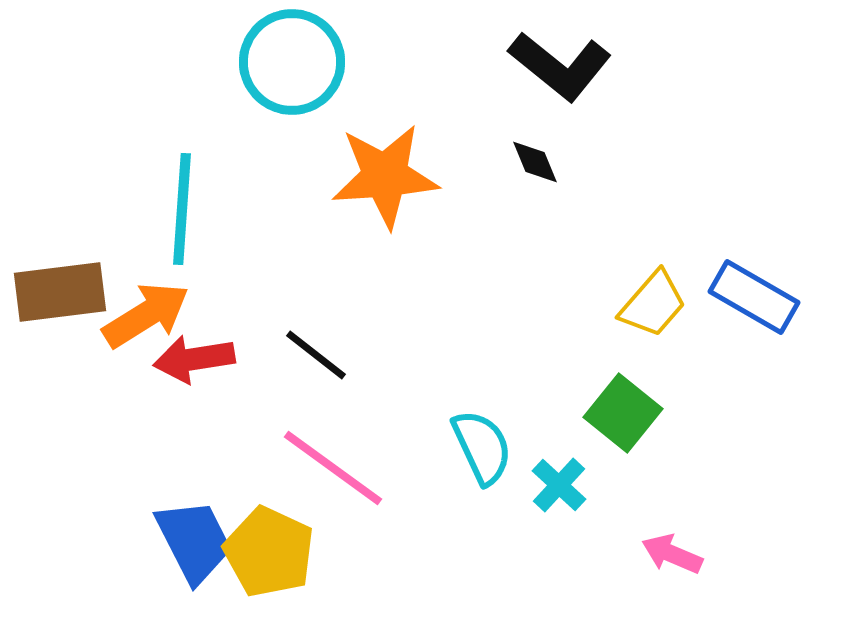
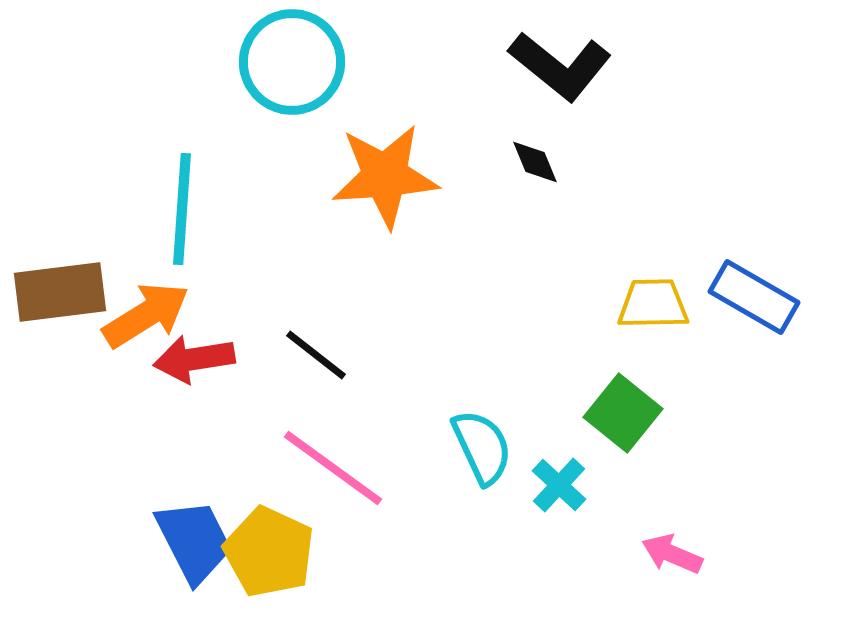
yellow trapezoid: rotated 132 degrees counterclockwise
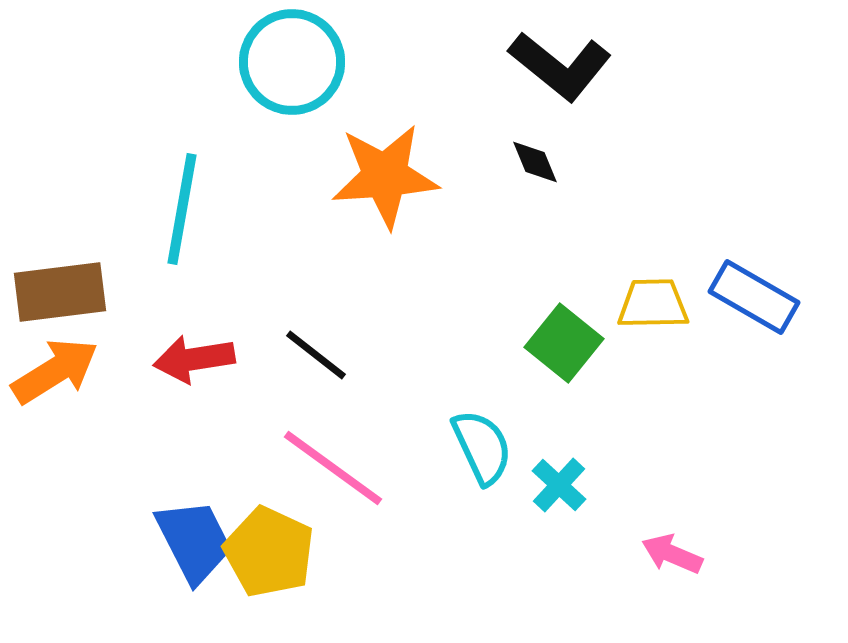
cyan line: rotated 6 degrees clockwise
orange arrow: moved 91 px left, 56 px down
green square: moved 59 px left, 70 px up
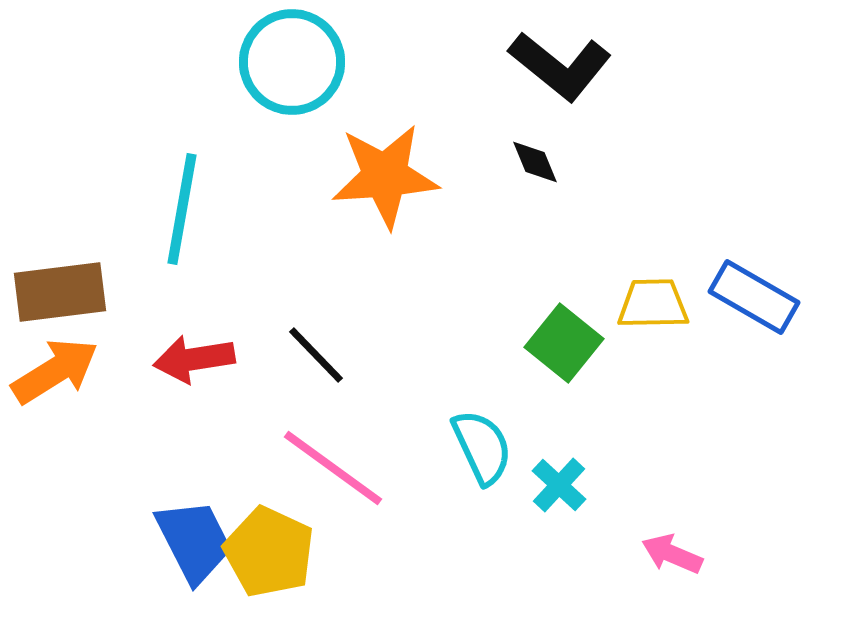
black line: rotated 8 degrees clockwise
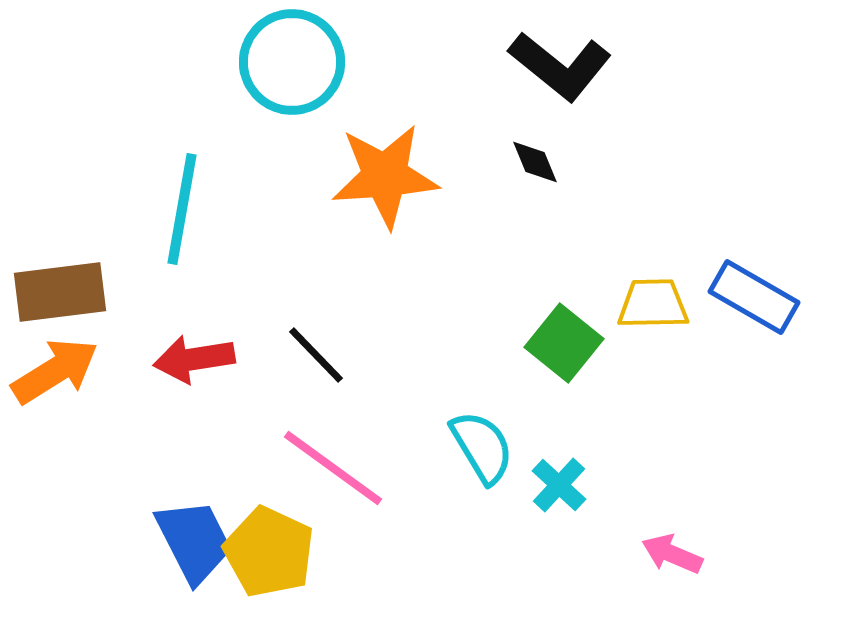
cyan semicircle: rotated 6 degrees counterclockwise
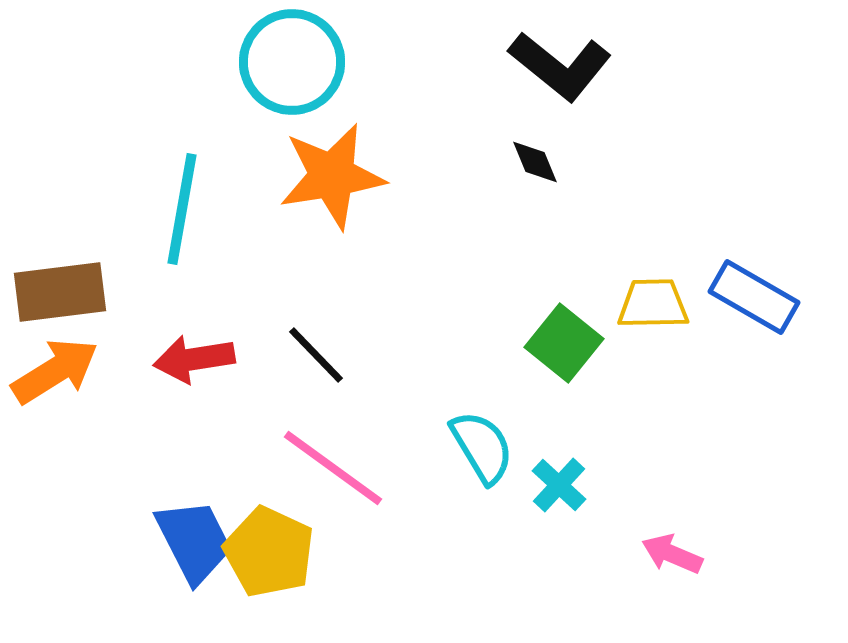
orange star: moved 53 px left; rotated 5 degrees counterclockwise
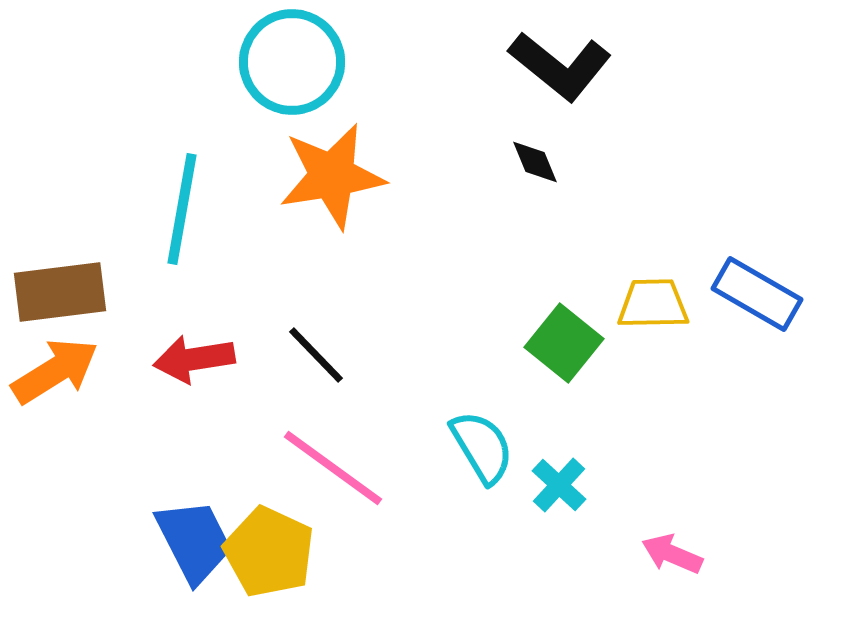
blue rectangle: moved 3 px right, 3 px up
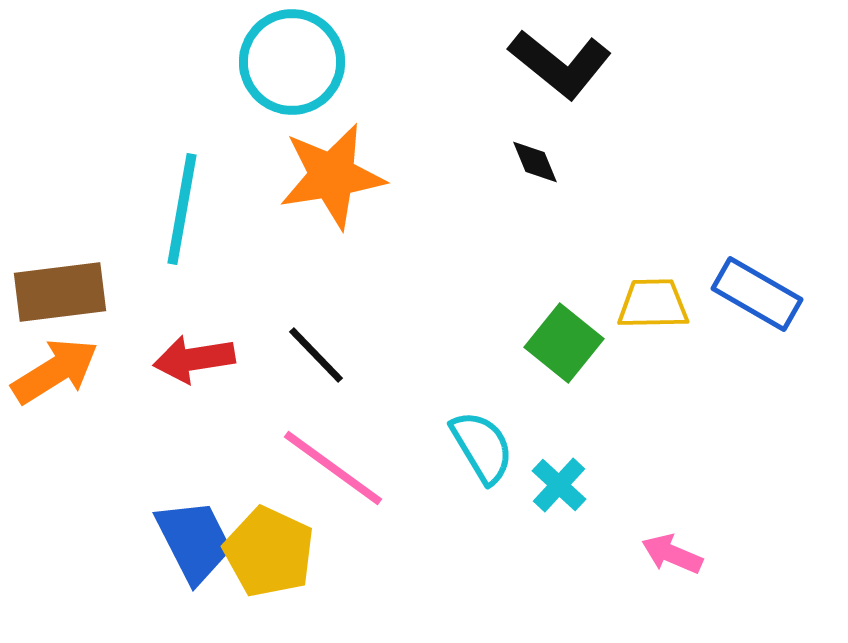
black L-shape: moved 2 px up
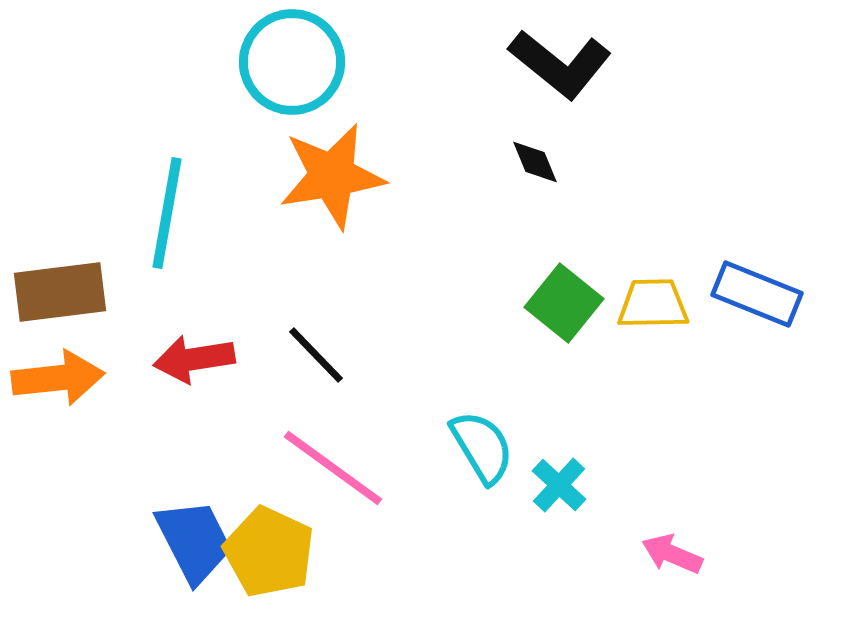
cyan line: moved 15 px left, 4 px down
blue rectangle: rotated 8 degrees counterclockwise
green square: moved 40 px up
orange arrow: moved 3 px right, 7 px down; rotated 26 degrees clockwise
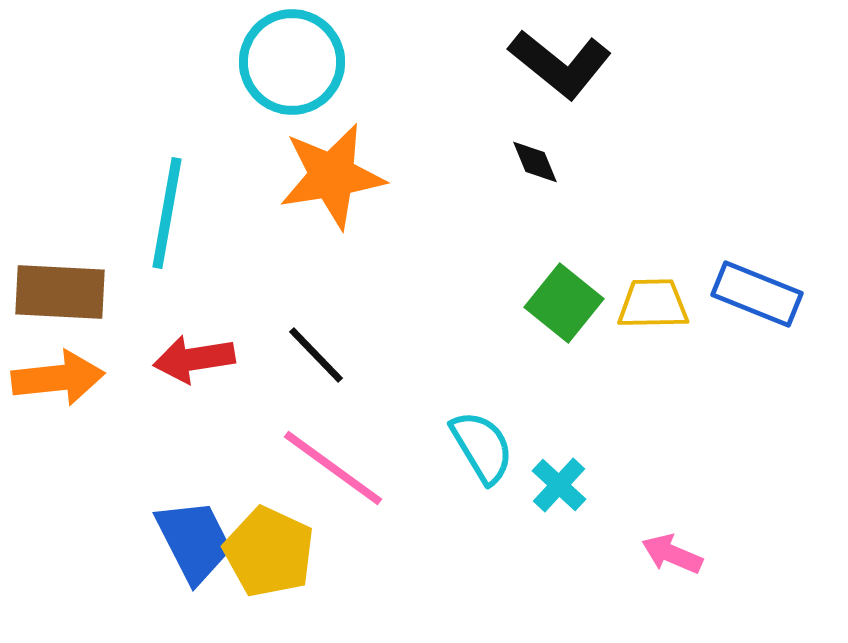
brown rectangle: rotated 10 degrees clockwise
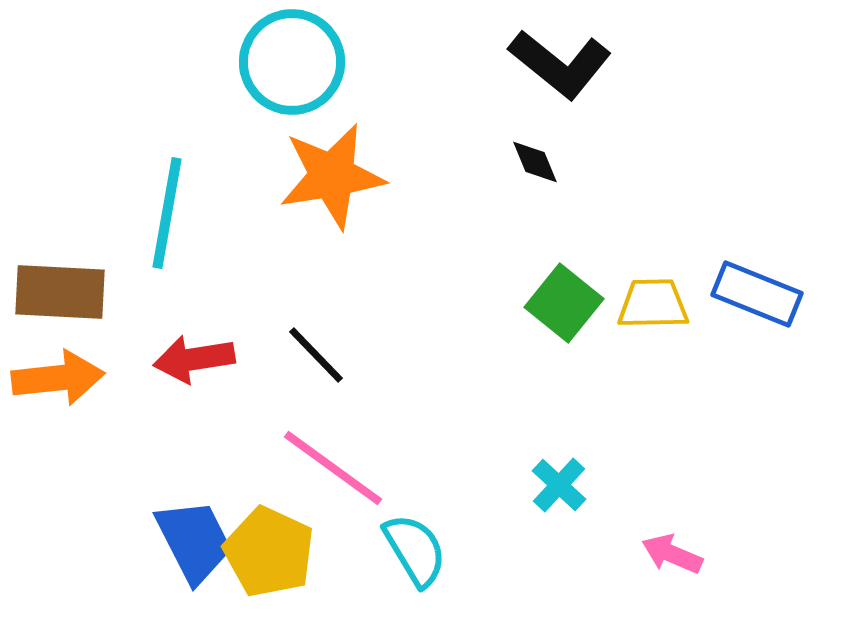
cyan semicircle: moved 67 px left, 103 px down
